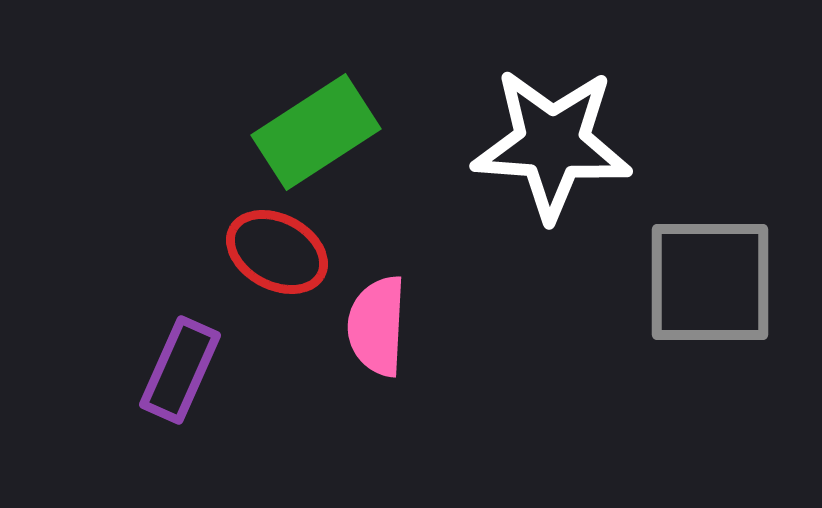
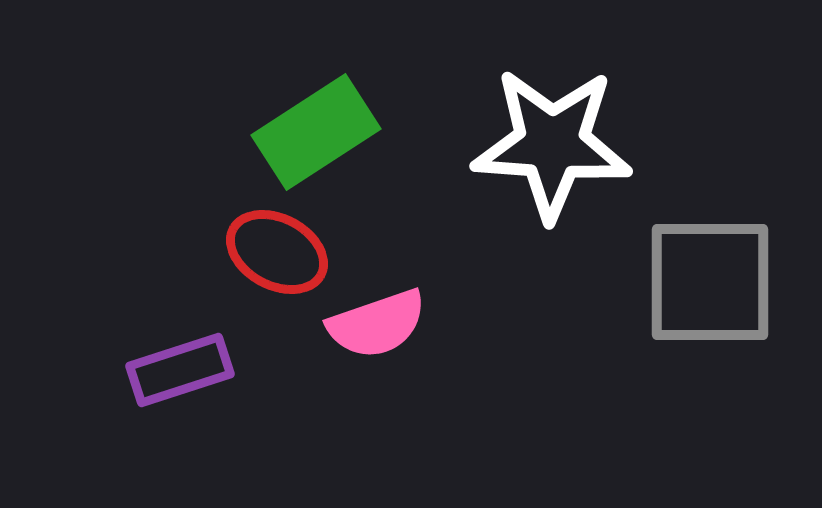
pink semicircle: moved 2 px up; rotated 112 degrees counterclockwise
purple rectangle: rotated 48 degrees clockwise
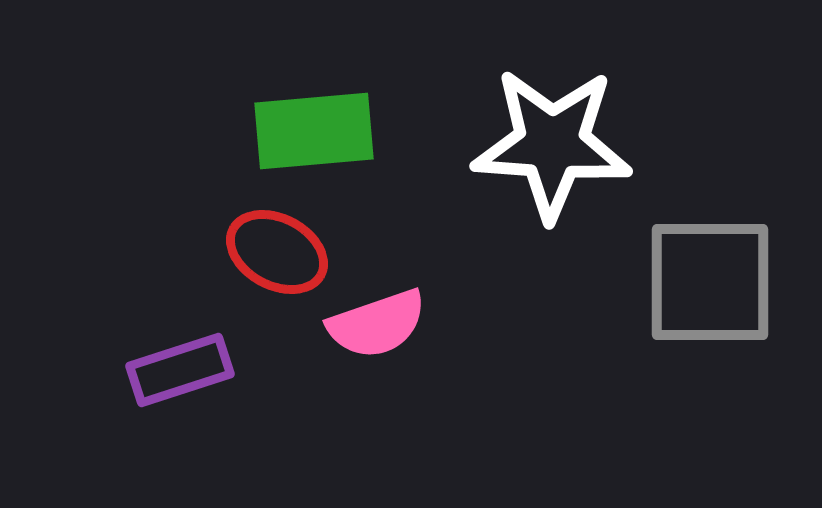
green rectangle: moved 2 px left, 1 px up; rotated 28 degrees clockwise
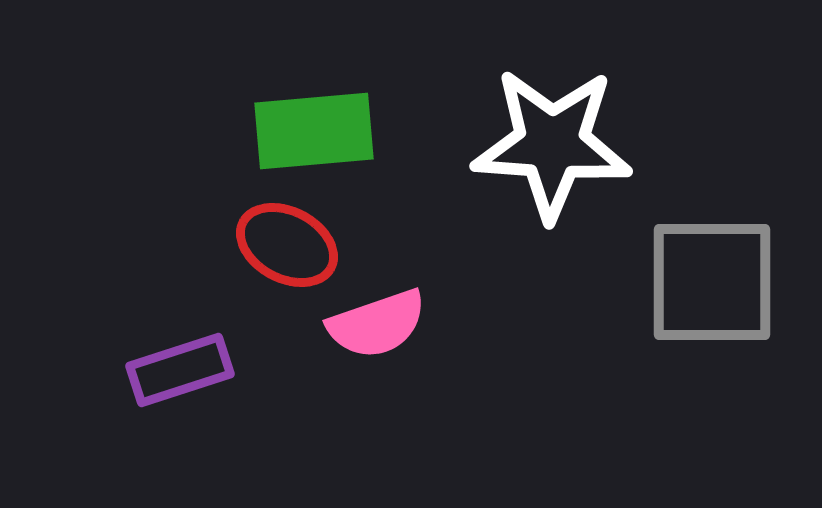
red ellipse: moved 10 px right, 7 px up
gray square: moved 2 px right
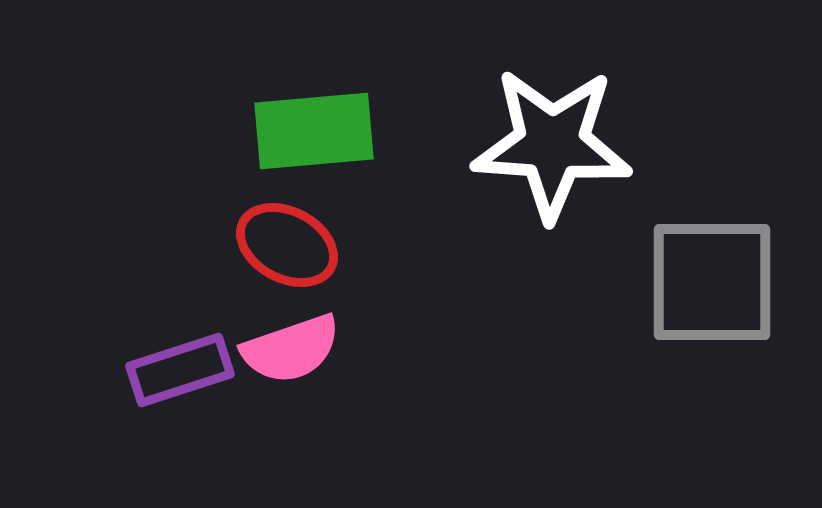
pink semicircle: moved 86 px left, 25 px down
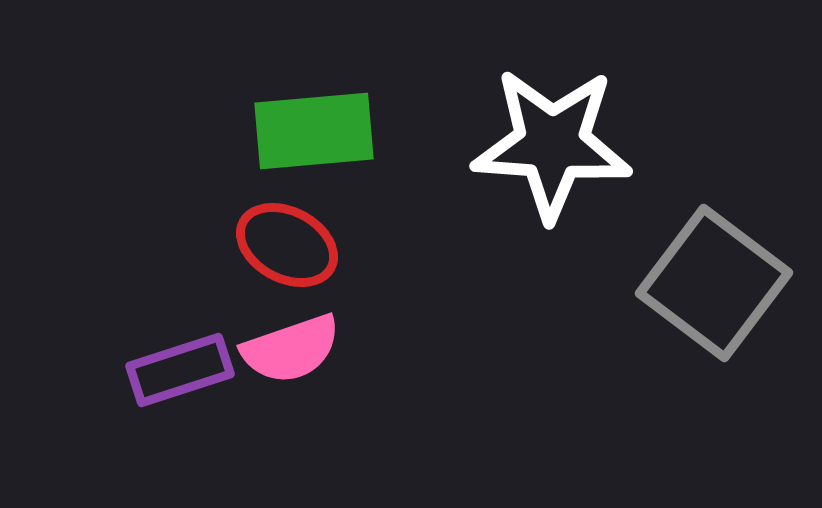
gray square: moved 2 px right, 1 px down; rotated 37 degrees clockwise
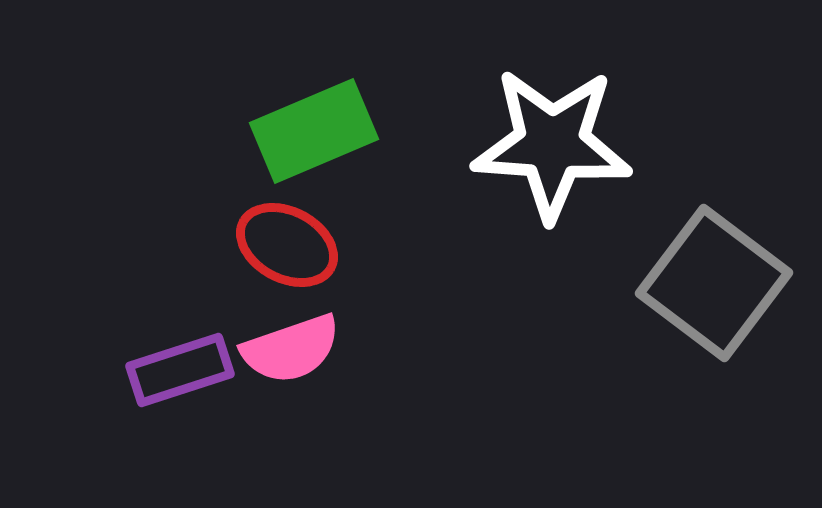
green rectangle: rotated 18 degrees counterclockwise
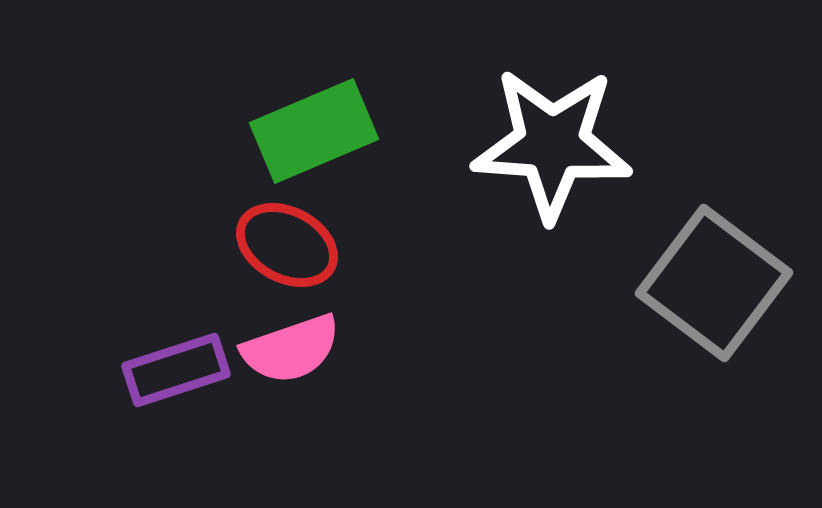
purple rectangle: moved 4 px left
